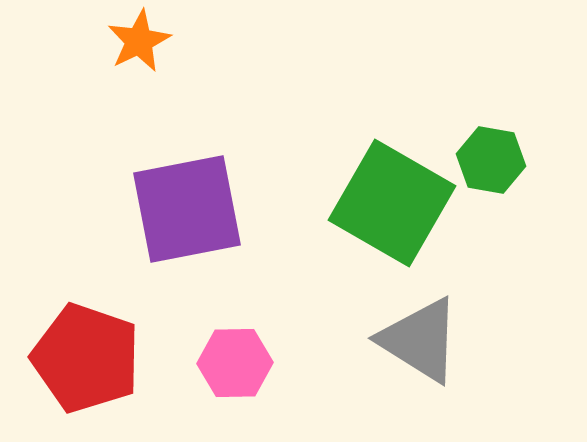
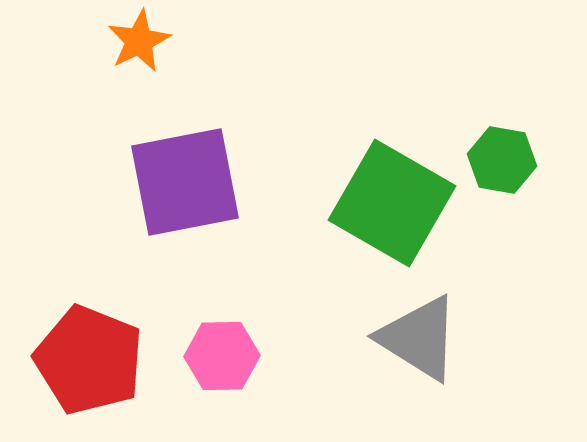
green hexagon: moved 11 px right
purple square: moved 2 px left, 27 px up
gray triangle: moved 1 px left, 2 px up
red pentagon: moved 3 px right, 2 px down; rotated 3 degrees clockwise
pink hexagon: moved 13 px left, 7 px up
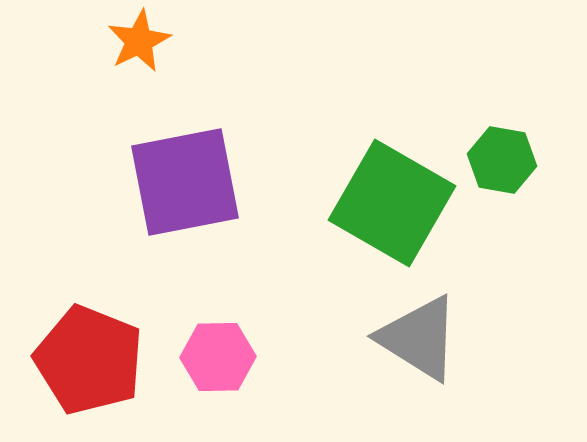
pink hexagon: moved 4 px left, 1 px down
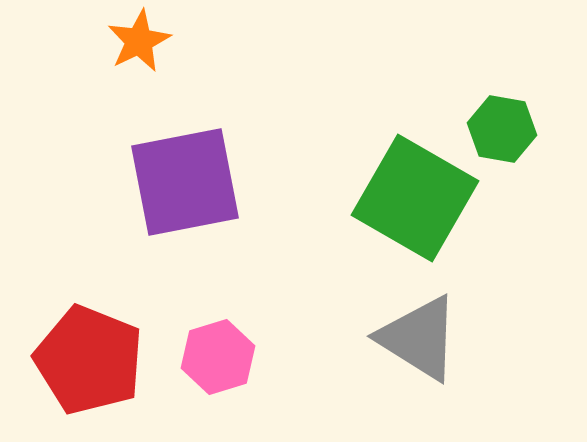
green hexagon: moved 31 px up
green square: moved 23 px right, 5 px up
pink hexagon: rotated 16 degrees counterclockwise
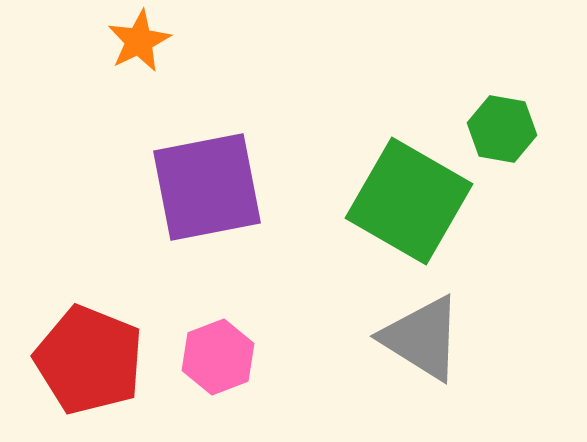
purple square: moved 22 px right, 5 px down
green square: moved 6 px left, 3 px down
gray triangle: moved 3 px right
pink hexagon: rotated 4 degrees counterclockwise
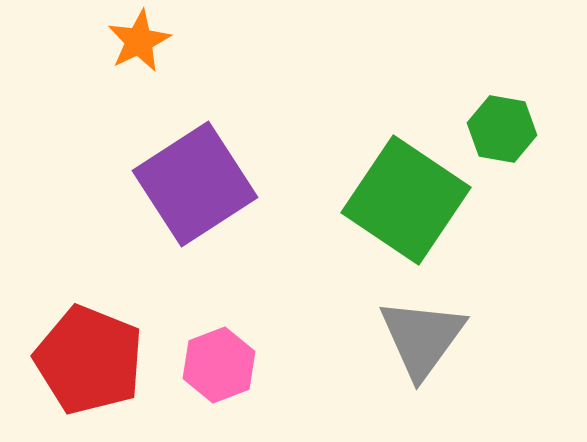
purple square: moved 12 px left, 3 px up; rotated 22 degrees counterclockwise
green square: moved 3 px left, 1 px up; rotated 4 degrees clockwise
gray triangle: rotated 34 degrees clockwise
pink hexagon: moved 1 px right, 8 px down
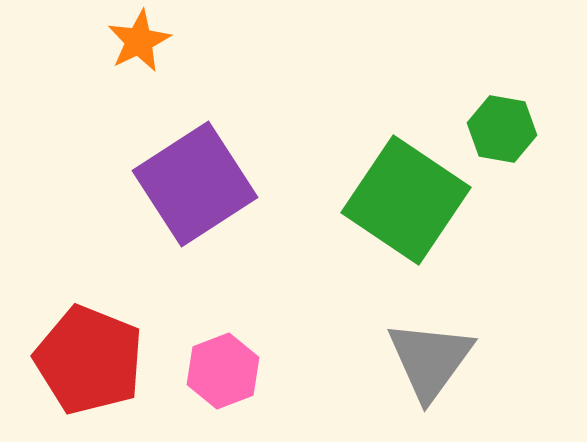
gray triangle: moved 8 px right, 22 px down
pink hexagon: moved 4 px right, 6 px down
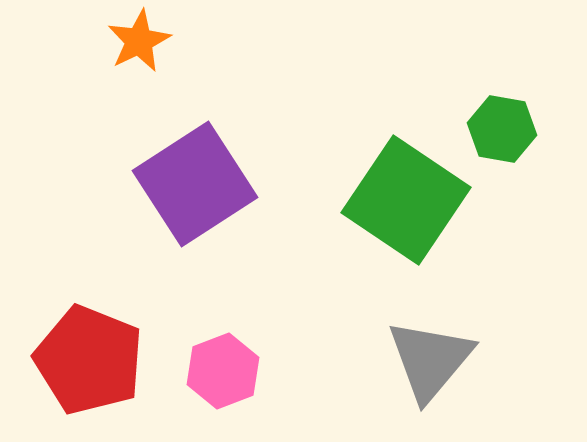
gray triangle: rotated 4 degrees clockwise
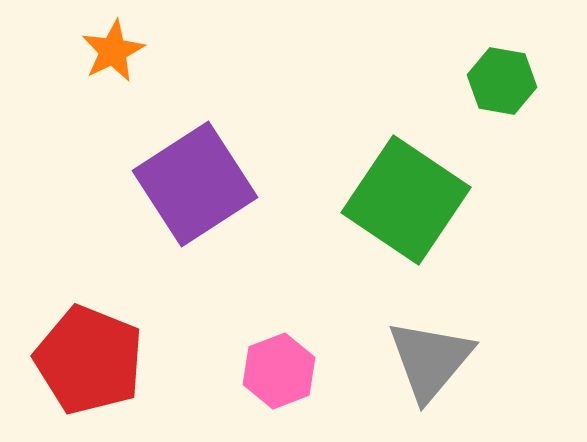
orange star: moved 26 px left, 10 px down
green hexagon: moved 48 px up
pink hexagon: moved 56 px right
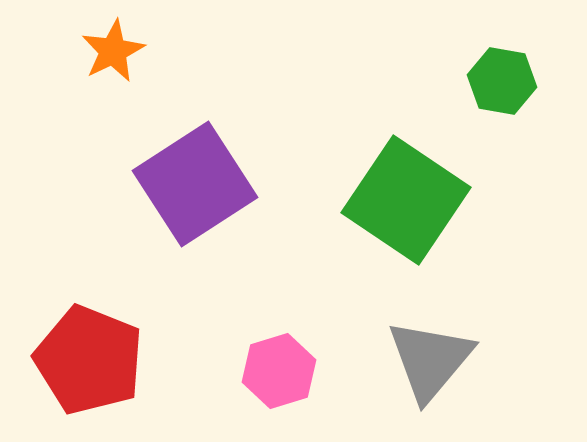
pink hexagon: rotated 4 degrees clockwise
